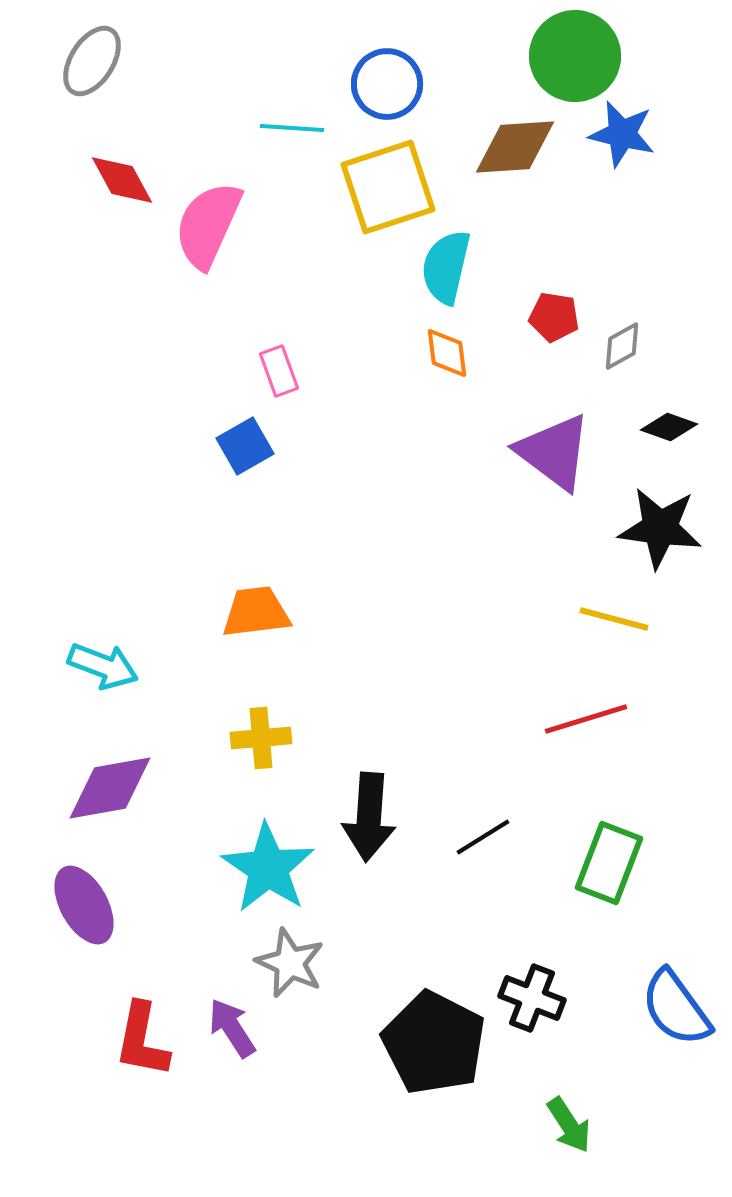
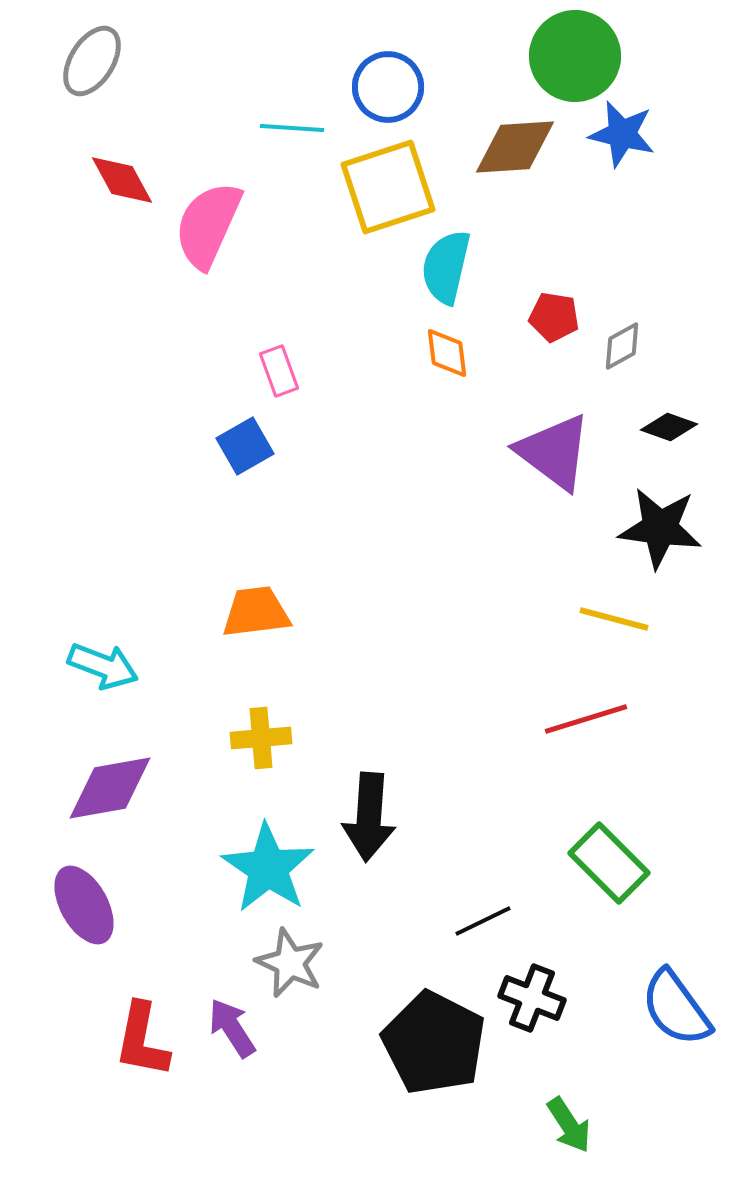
blue circle: moved 1 px right, 3 px down
black line: moved 84 px down; rotated 6 degrees clockwise
green rectangle: rotated 66 degrees counterclockwise
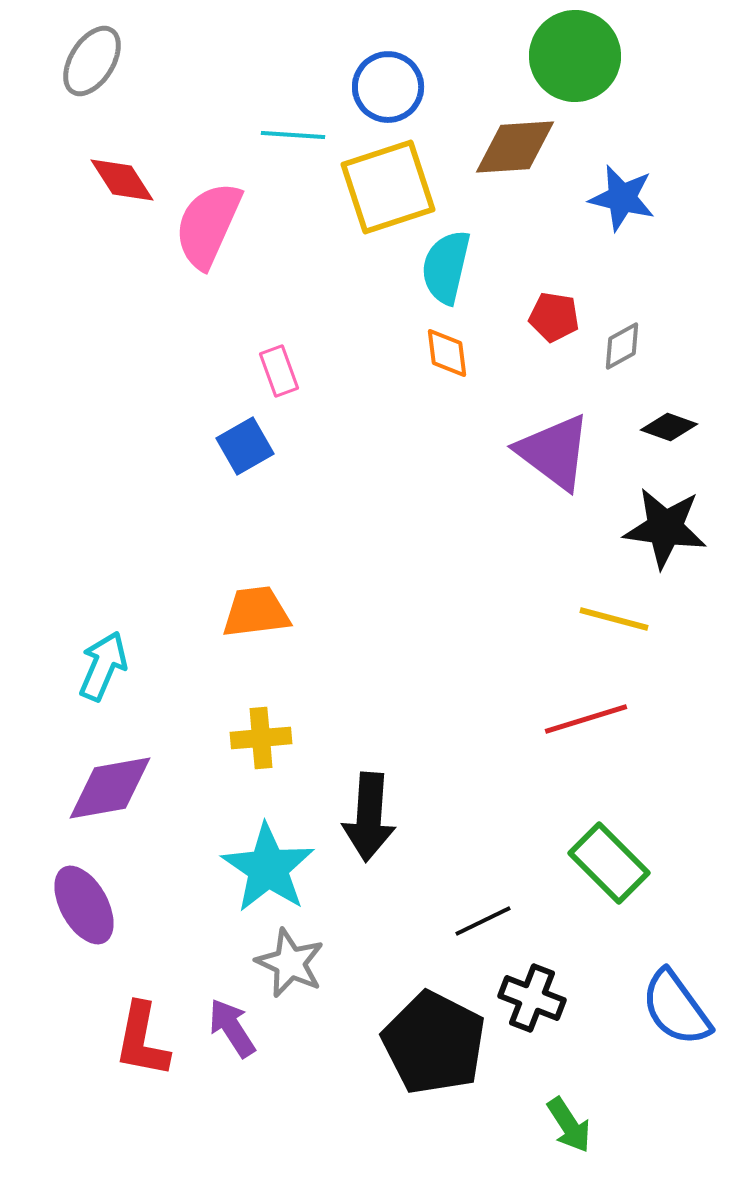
cyan line: moved 1 px right, 7 px down
blue star: moved 64 px down
red diamond: rotated 4 degrees counterclockwise
black star: moved 5 px right
cyan arrow: rotated 88 degrees counterclockwise
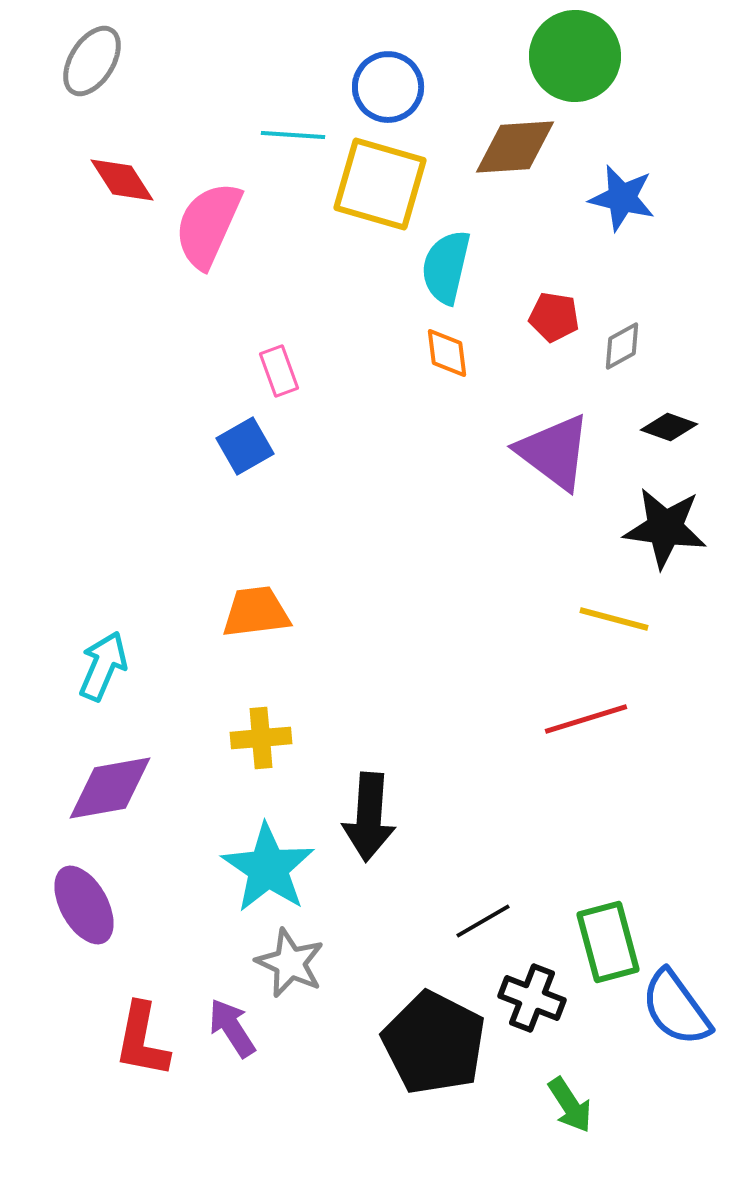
yellow square: moved 8 px left, 3 px up; rotated 34 degrees clockwise
green rectangle: moved 1 px left, 79 px down; rotated 30 degrees clockwise
black line: rotated 4 degrees counterclockwise
green arrow: moved 1 px right, 20 px up
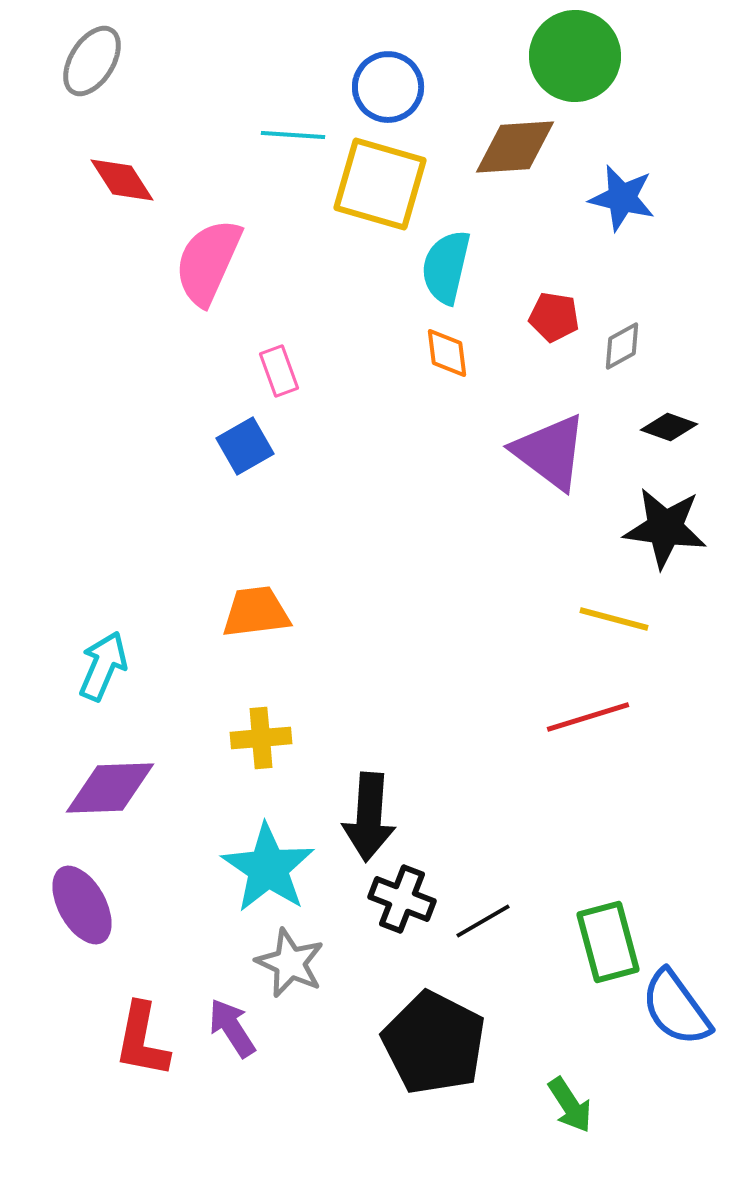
pink semicircle: moved 37 px down
purple triangle: moved 4 px left
red line: moved 2 px right, 2 px up
purple diamond: rotated 8 degrees clockwise
purple ellipse: moved 2 px left
black cross: moved 130 px left, 99 px up
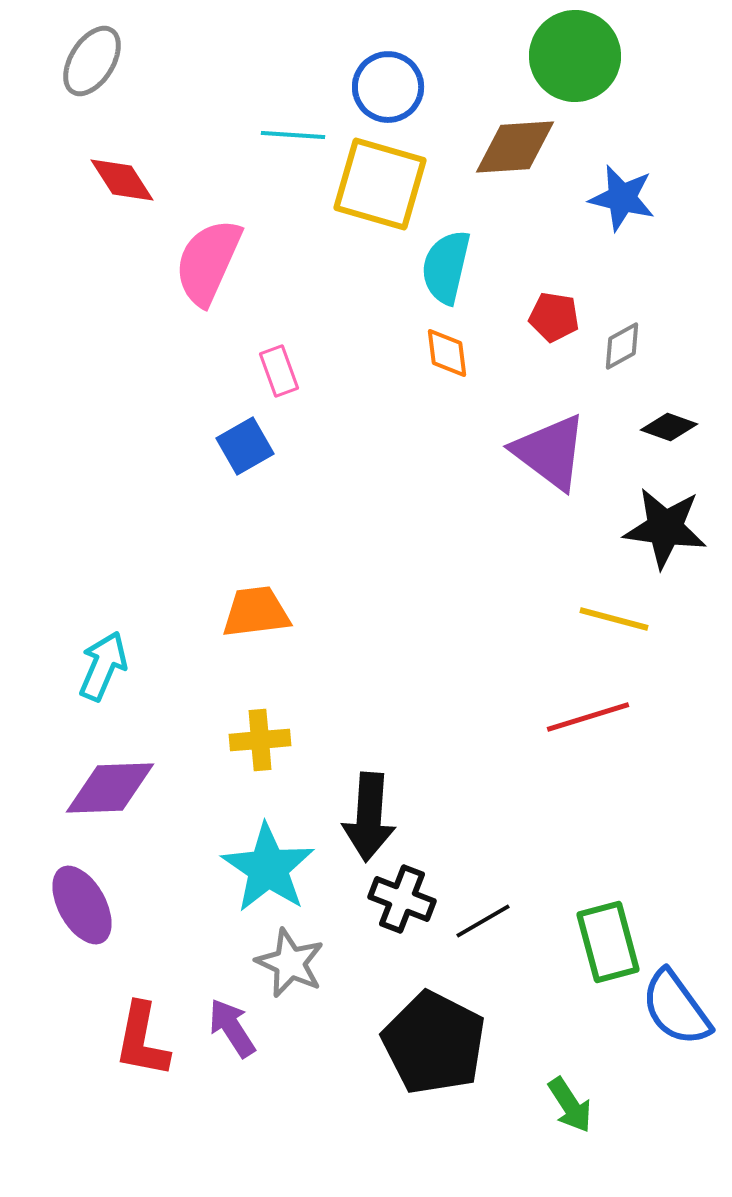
yellow cross: moved 1 px left, 2 px down
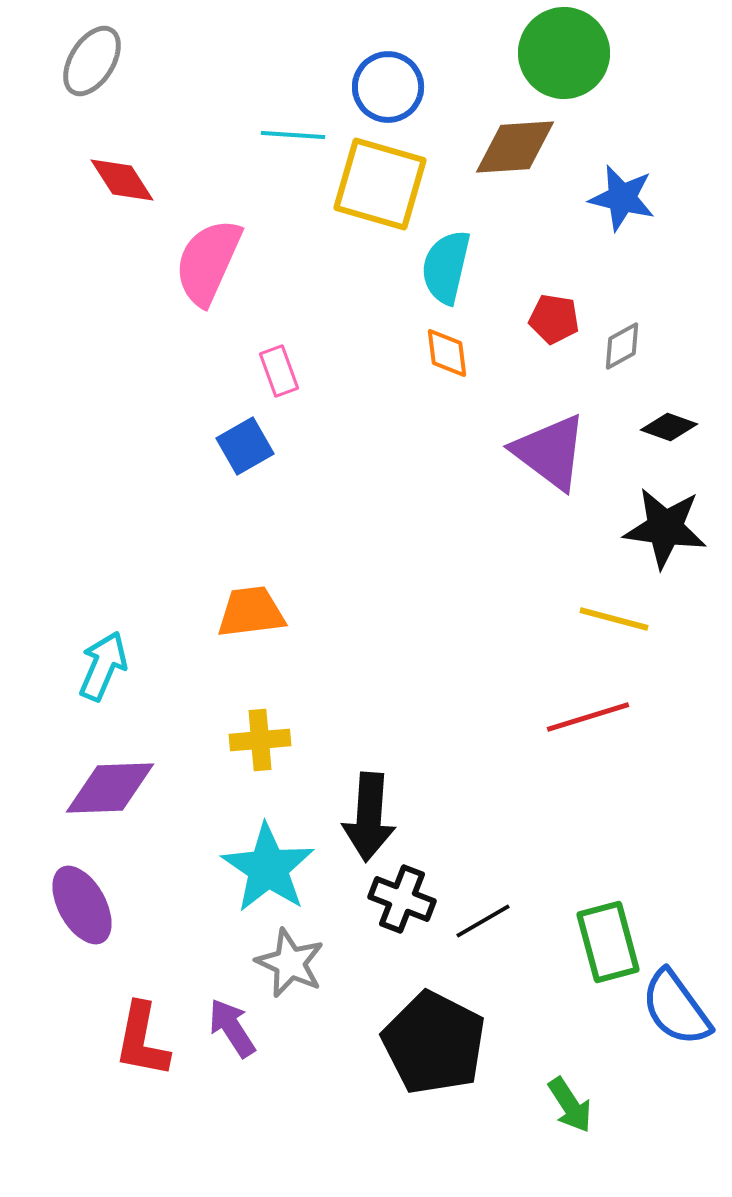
green circle: moved 11 px left, 3 px up
red pentagon: moved 2 px down
orange trapezoid: moved 5 px left
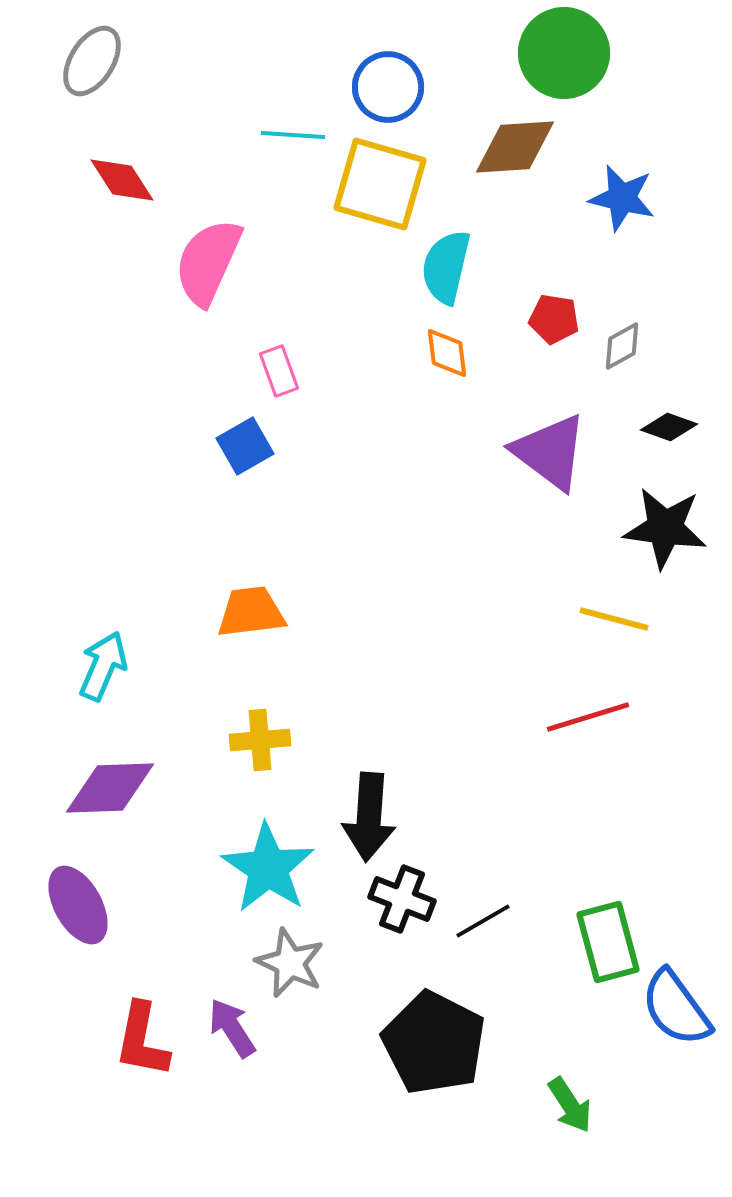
purple ellipse: moved 4 px left
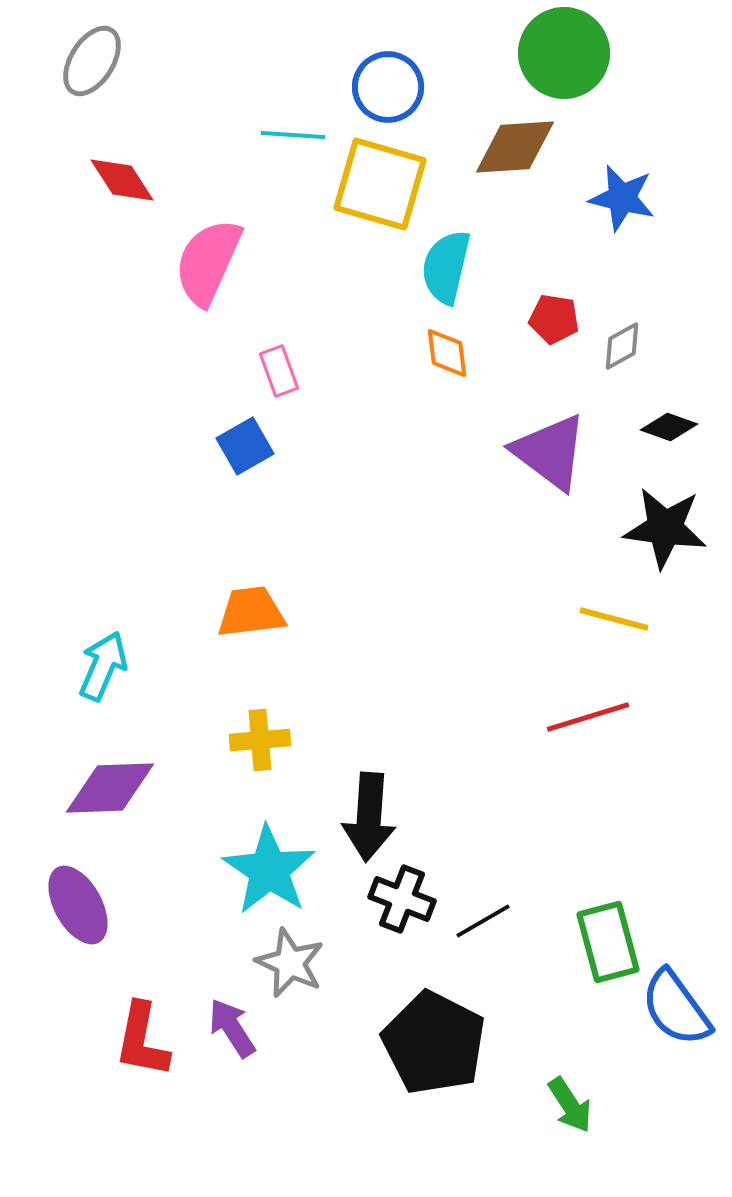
cyan star: moved 1 px right, 2 px down
